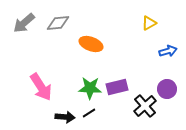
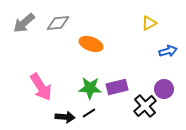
purple circle: moved 3 px left
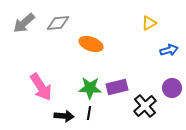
blue arrow: moved 1 px right, 1 px up
purple circle: moved 8 px right, 1 px up
black line: rotated 48 degrees counterclockwise
black arrow: moved 1 px left, 1 px up
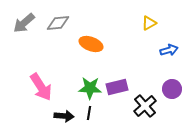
purple circle: moved 1 px down
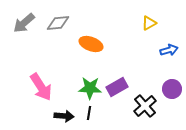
purple rectangle: rotated 15 degrees counterclockwise
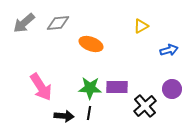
yellow triangle: moved 8 px left, 3 px down
purple rectangle: rotated 30 degrees clockwise
